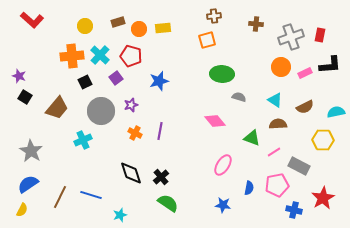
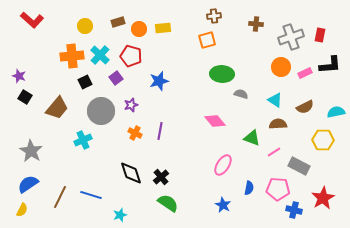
gray semicircle at (239, 97): moved 2 px right, 3 px up
pink pentagon at (277, 185): moved 1 px right, 4 px down; rotated 15 degrees clockwise
blue star at (223, 205): rotated 21 degrees clockwise
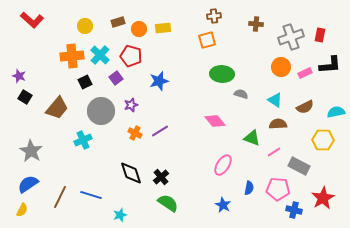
purple line at (160, 131): rotated 48 degrees clockwise
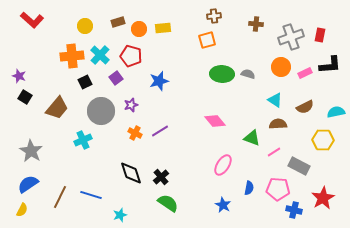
gray semicircle at (241, 94): moved 7 px right, 20 px up
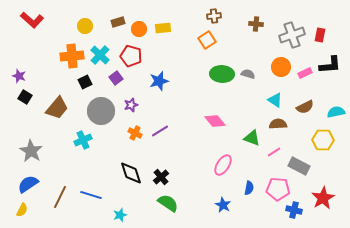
gray cross at (291, 37): moved 1 px right, 2 px up
orange square at (207, 40): rotated 18 degrees counterclockwise
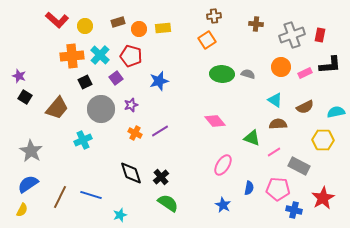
red L-shape at (32, 20): moved 25 px right
gray circle at (101, 111): moved 2 px up
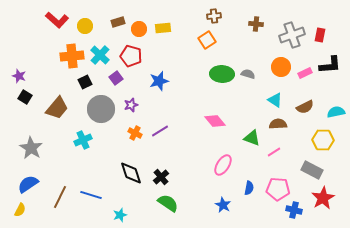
gray star at (31, 151): moved 3 px up
gray rectangle at (299, 166): moved 13 px right, 4 px down
yellow semicircle at (22, 210): moved 2 px left
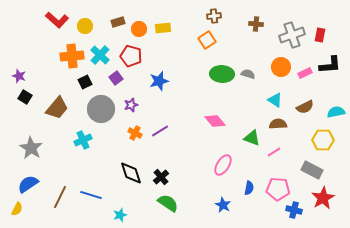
yellow semicircle at (20, 210): moved 3 px left, 1 px up
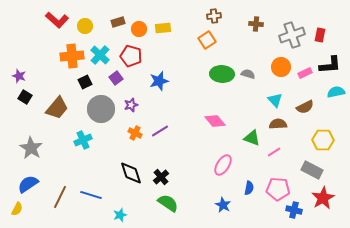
cyan triangle at (275, 100): rotated 14 degrees clockwise
cyan semicircle at (336, 112): moved 20 px up
